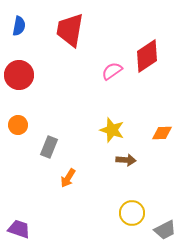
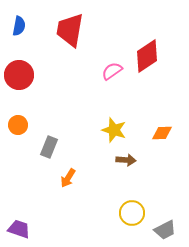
yellow star: moved 2 px right
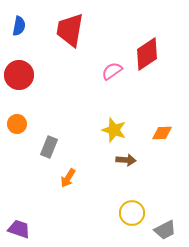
red diamond: moved 2 px up
orange circle: moved 1 px left, 1 px up
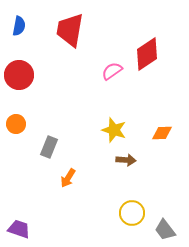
orange circle: moved 1 px left
gray trapezoid: rotated 80 degrees clockwise
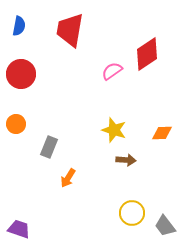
red circle: moved 2 px right, 1 px up
gray trapezoid: moved 4 px up
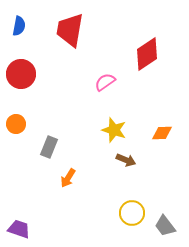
pink semicircle: moved 7 px left, 11 px down
brown arrow: rotated 18 degrees clockwise
